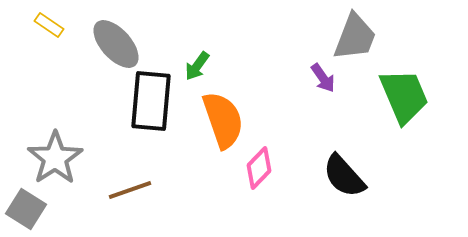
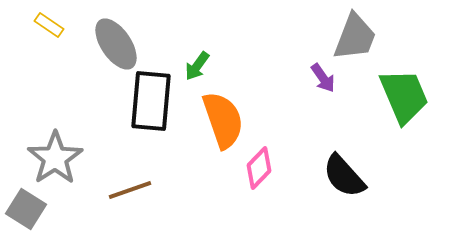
gray ellipse: rotated 8 degrees clockwise
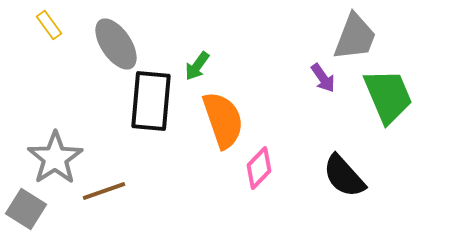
yellow rectangle: rotated 20 degrees clockwise
green trapezoid: moved 16 px left
brown line: moved 26 px left, 1 px down
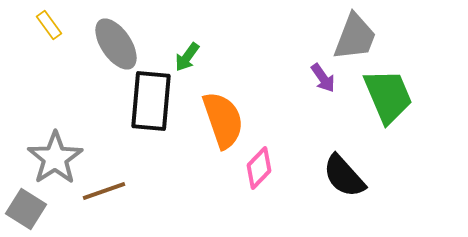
green arrow: moved 10 px left, 9 px up
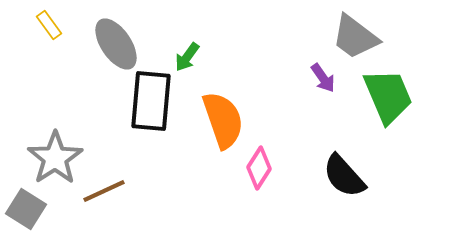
gray trapezoid: rotated 106 degrees clockwise
pink diamond: rotated 12 degrees counterclockwise
brown line: rotated 6 degrees counterclockwise
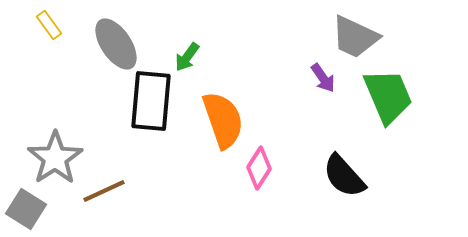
gray trapezoid: rotated 12 degrees counterclockwise
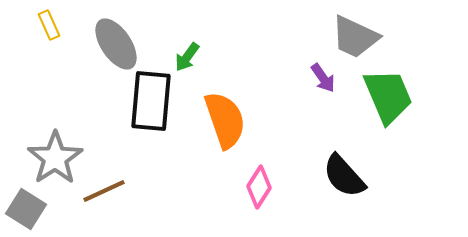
yellow rectangle: rotated 12 degrees clockwise
orange semicircle: moved 2 px right
pink diamond: moved 19 px down
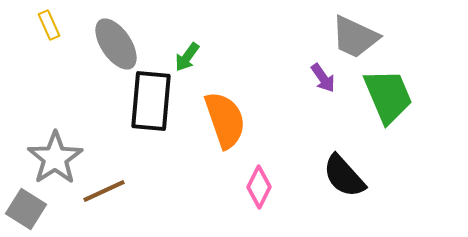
pink diamond: rotated 6 degrees counterclockwise
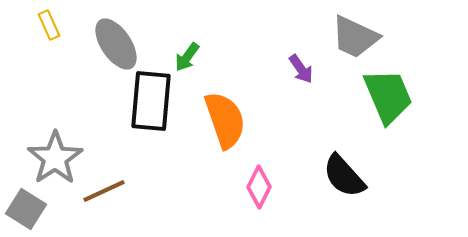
purple arrow: moved 22 px left, 9 px up
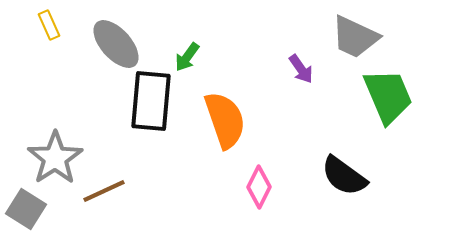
gray ellipse: rotated 8 degrees counterclockwise
black semicircle: rotated 12 degrees counterclockwise
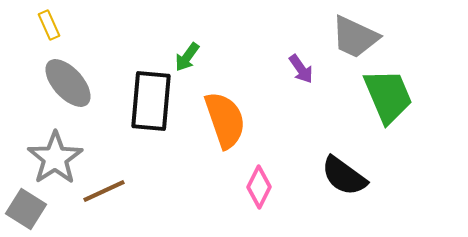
gray ellipse: moved 48 px left, 39 px down
